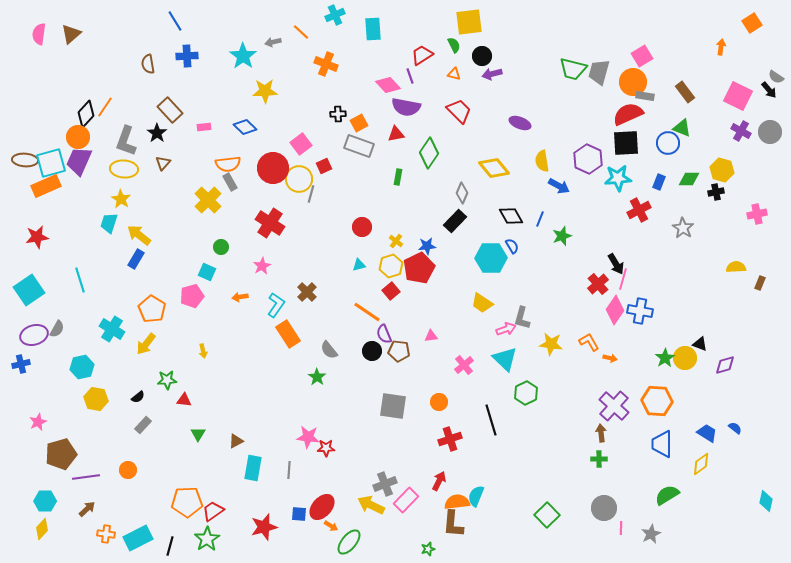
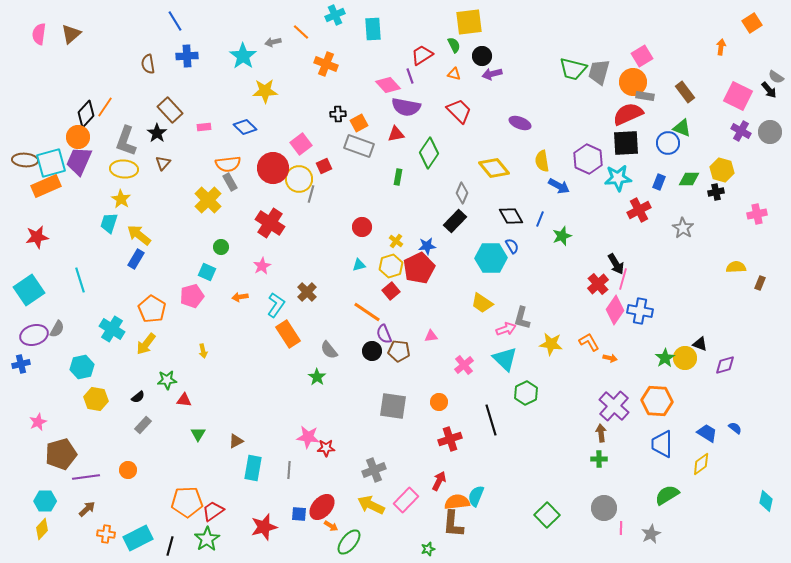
gray cross at (385, 484): moved 11 px left, 14 px up
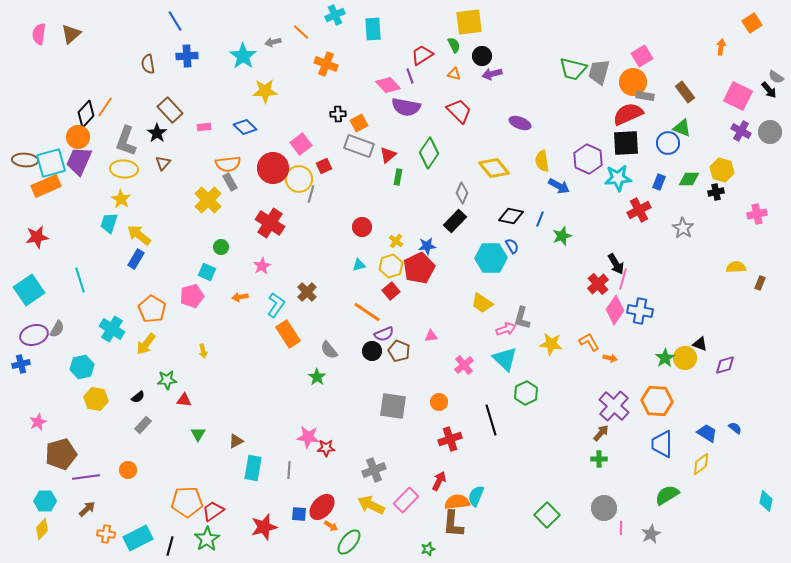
red triangle at (396, 134): moved 8 px left, 21 px down; rotated 30 degrees counterclockwise
black diamond at (511, 216): rotated 50 degrees counterclockwise
purple semicircle at (384, 334): rotated 90 degrees counterclockwise
brown pentagon at (399, 351): rotated 15 degrees clockwise
brown arrow at (601, 433): rotated 48 degrees clockwise
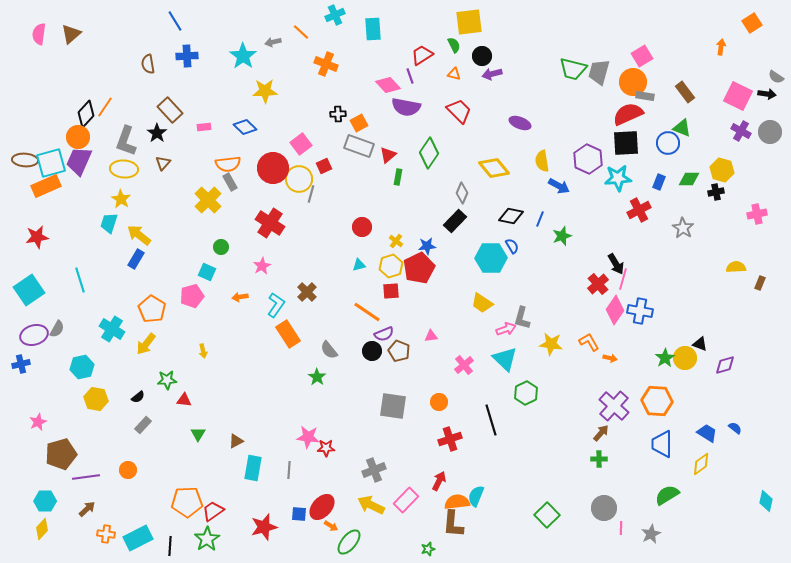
black arrow at (769, 90): moved 2 px left, 4 px down; rotated 42 degrees counterclockwise
red square at (391, 291): rotated 36 degrees clockwise
black line at (170, 546): rotated 12 degrees counterclockwise
